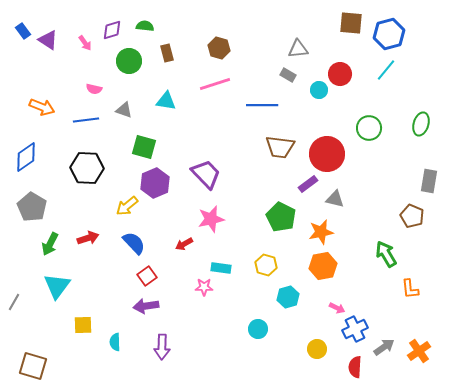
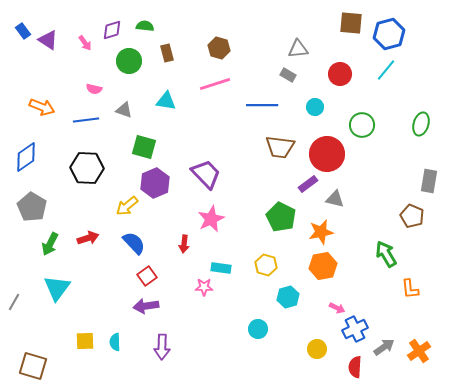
cyan circle at (319, 90): moved 4 px left, 17 px down
green circle at (369, 128): moved 7 px left, 3 px up
pink star at (211, 219): rotated 12 degrees counterclockwise
red arrow at (184, 244): rotated 54 degrees counterclockwise
cyan triangle at (57, 286): moved 2 px down
yellow square at (83, 325): moved 2 px right, 16 px down
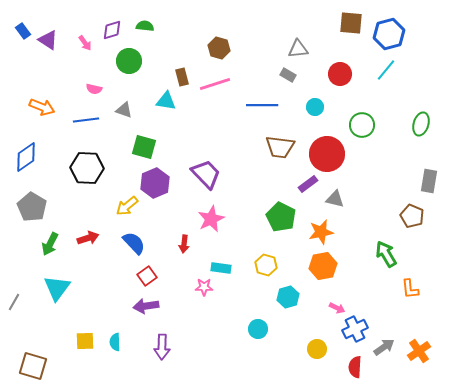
brown rectangle at (167, 53): moved 15 px right, 24 px down
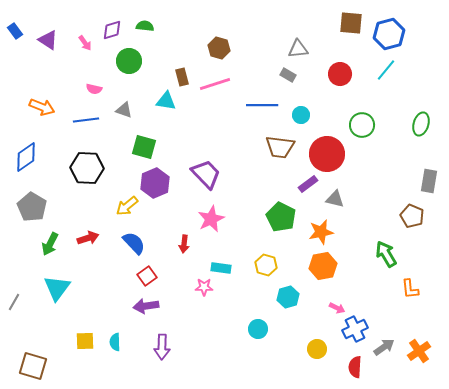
blue rectangle at (23, 31): moved 8 px left
cyan circle at (315, 107): moved 14 px left, 8 px down
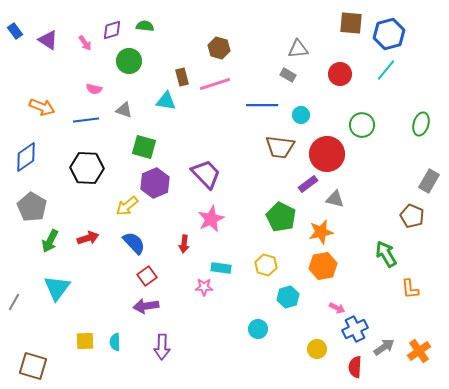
gray rectangle at (429, 181): rotated 20 degrees clockwise
green arrow at (50, 244): moved 3 px up
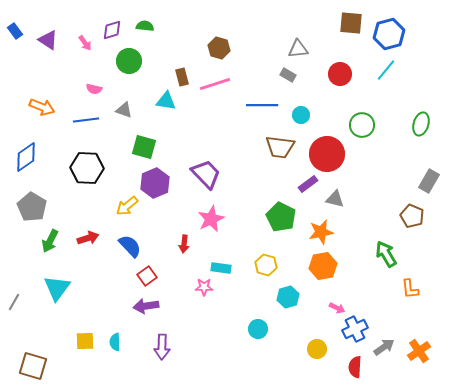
blue semicircle at (134, 243): moved 4 px left, 3 px down
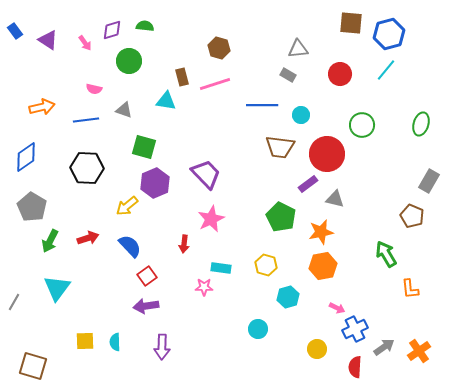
orange arrow at (42, 107): rotated 35 degrees counterclockwise
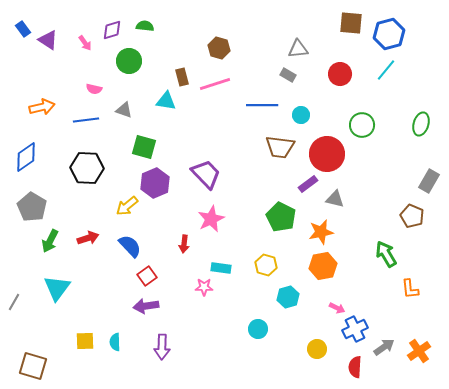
blue rectangle at (15, 31): moved 8 px right, 2 px up
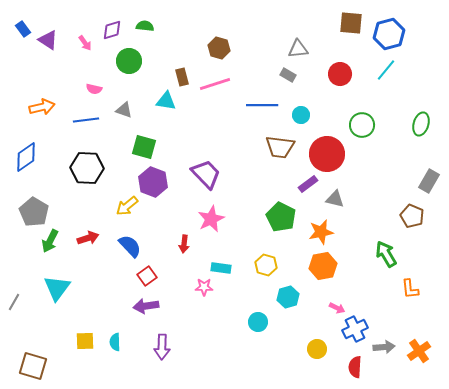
purple hexagon at (155, 183): moved 2 px left, 1 px up; rotated 16 degrees counterclockwise
gray pentagon at (32, 207): moved 2 px right, 5 px down
cyan circle at (258, 329): moved 7 px up
gray arrow at (384, 347): rotated 30 degrees clockwise
